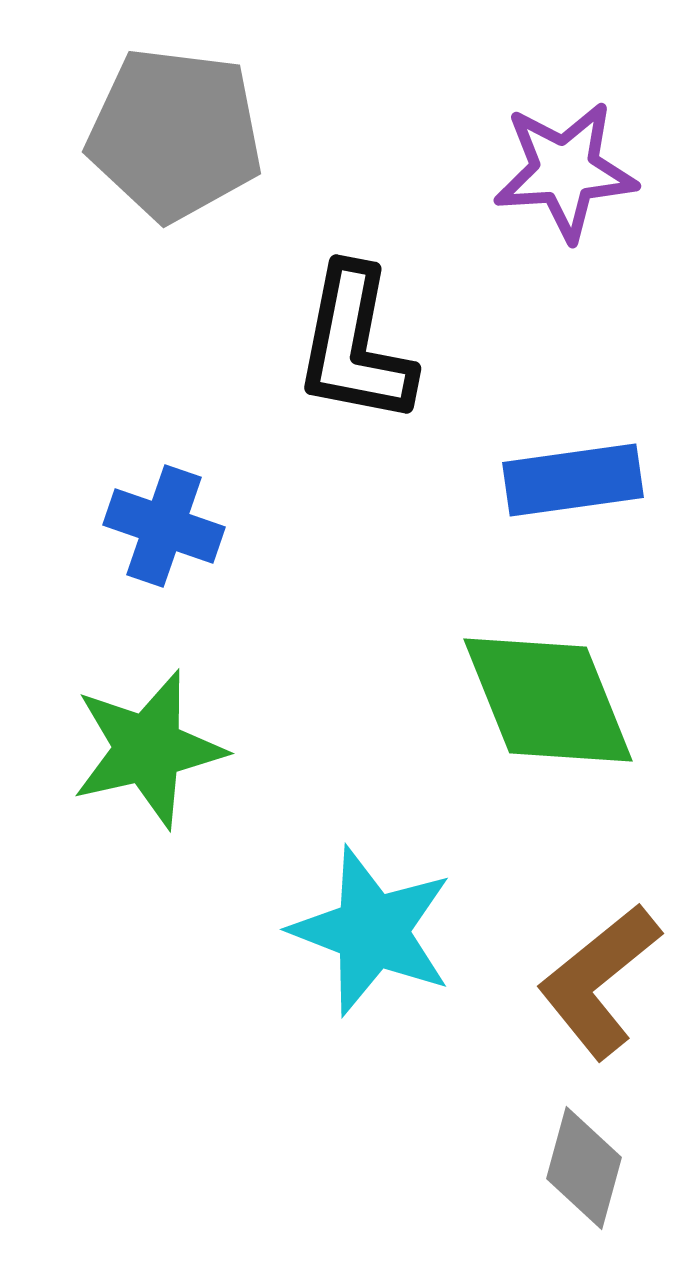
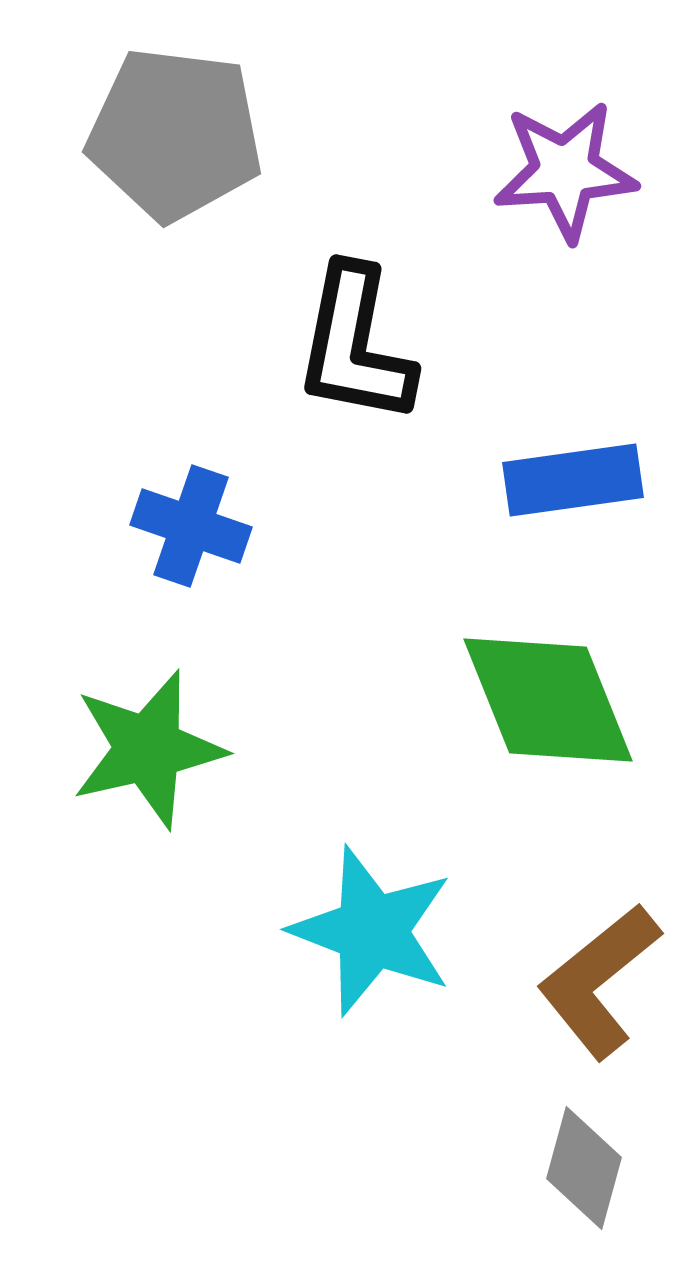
blue cross: moved 27 px right
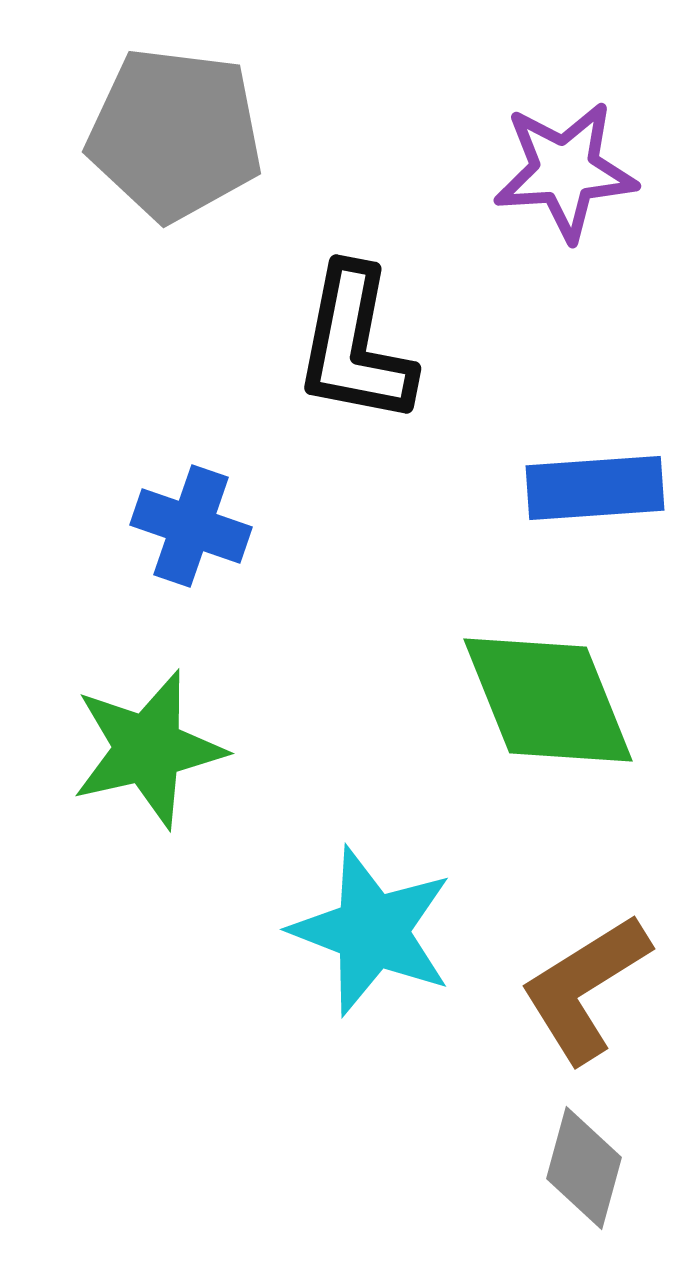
blue rectangle: moved 22 px right, 8 px down; rotated 4 degrees clockwise
brown L-shape: moved 14 px left, 7 px down; rotated 7 degrees clockwise
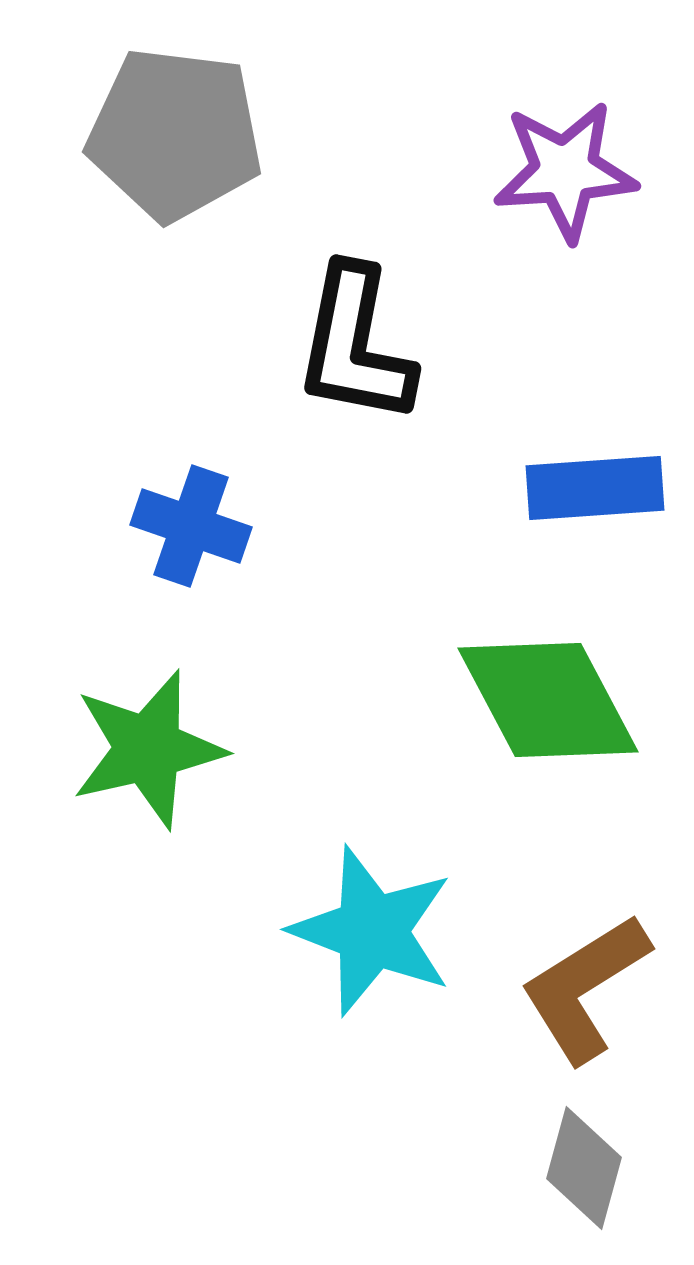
green diamond: rotated 6 degrees counterclockwise
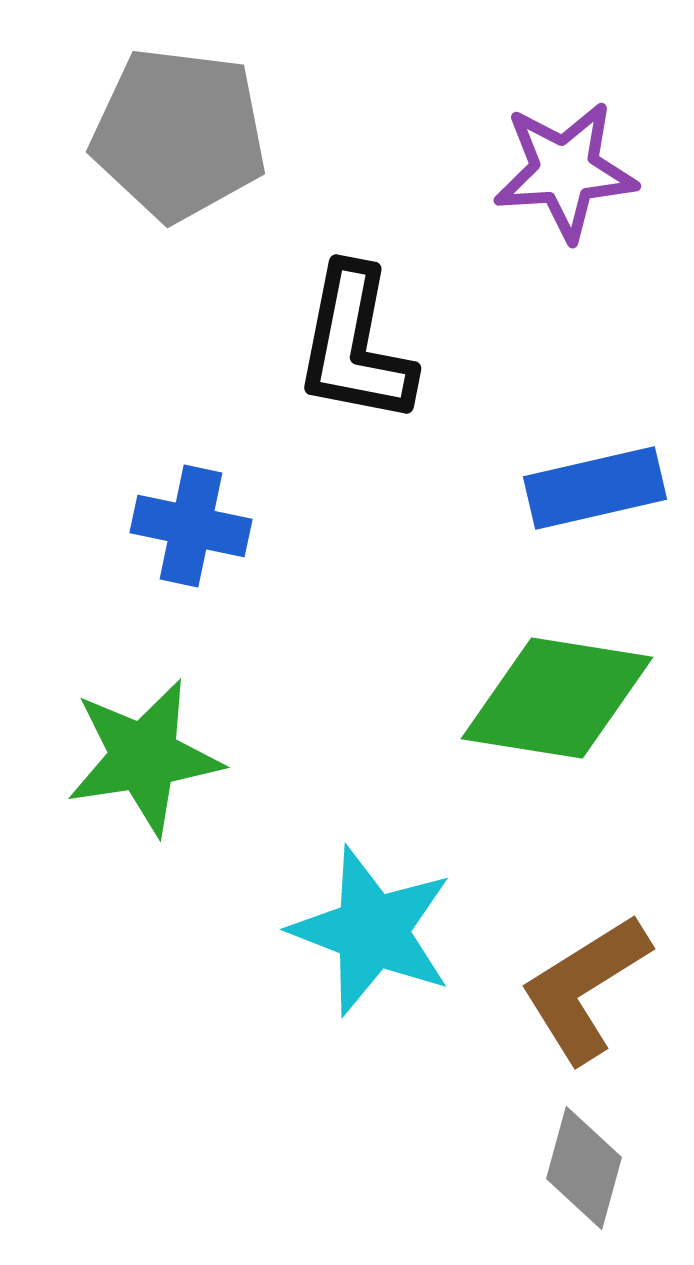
gray pentagon: moved 4 px right
blue rectangle: rotated 9 degrees counterclockwise
blue cross: rotated 7 degrees counterclockwise
green diamond: moved 9 px right, 2 px up; rotated 53 degrees counterclockwise
green star: moved 4 px left, 8 px down; rotated 4 degrees clockwise
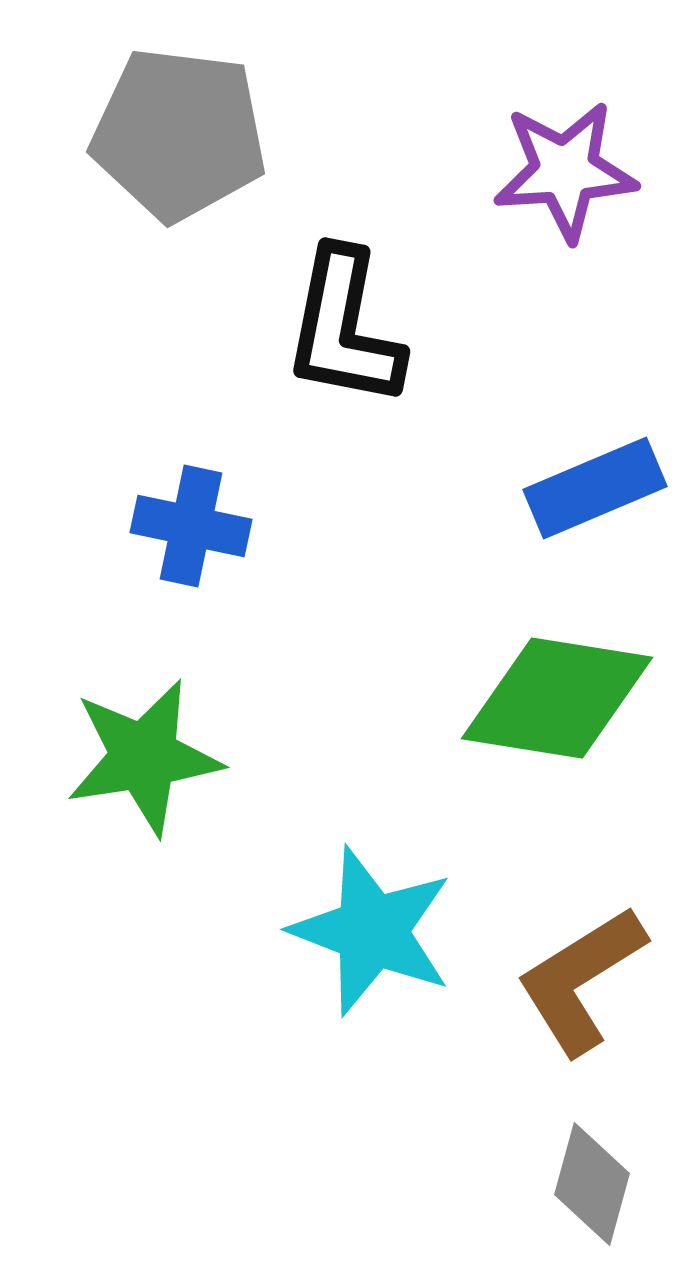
black L-shape: moved 11 px left, 17 px up
blue rectangle: rotated 10 degrees counterclockwise
brown L-shape: moved 4 px left, 8 px up
gray diamond: moved 8 px right, 16 px down
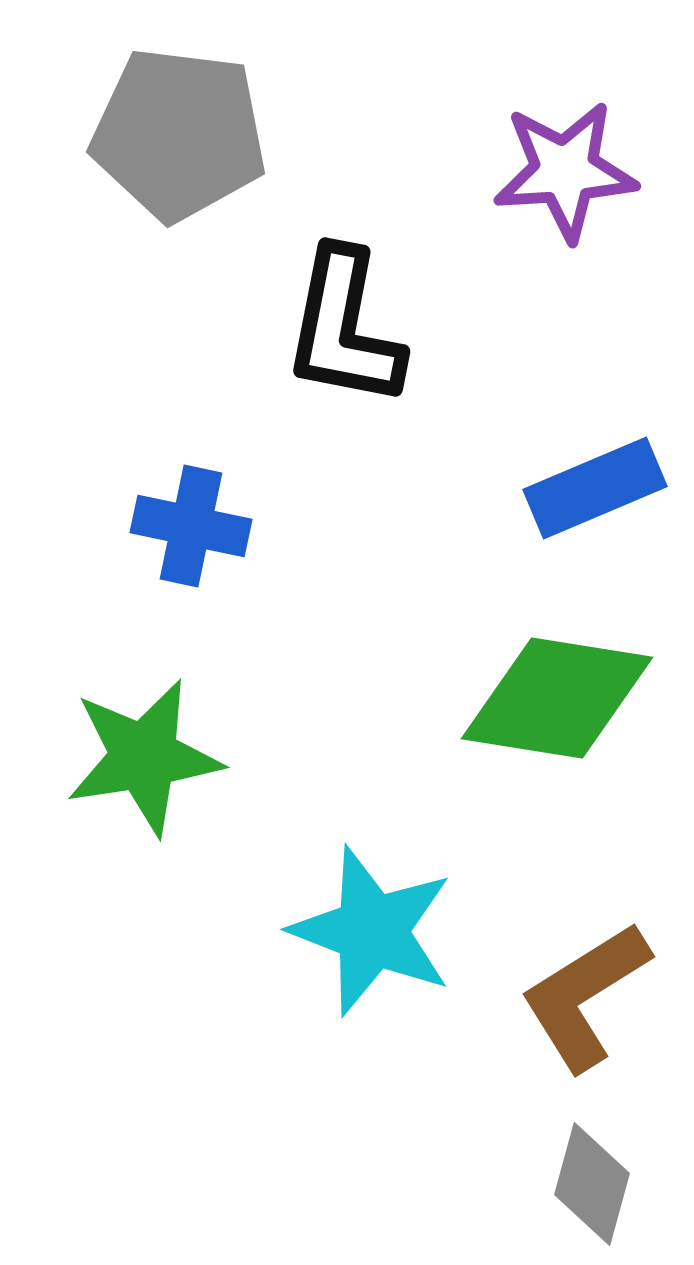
brown L-shape: moved 4 px right, 16 px down
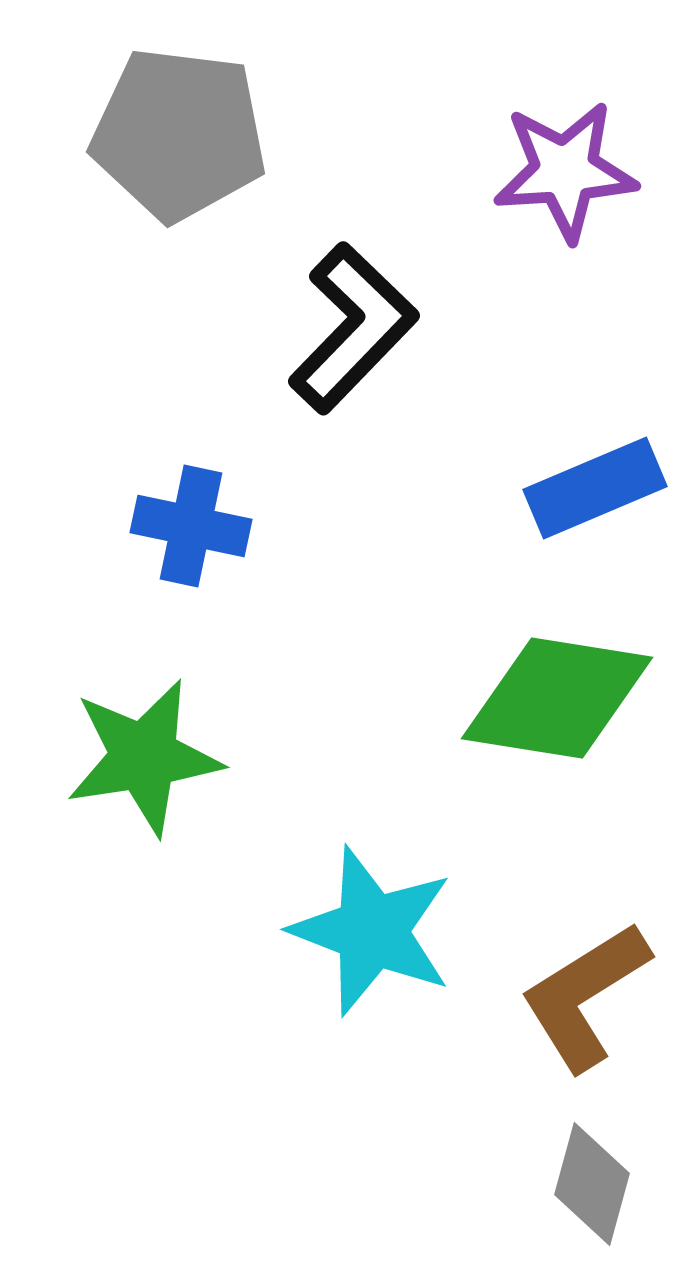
black L-shape: moved 9 px right; rotated 147 degrees counterclockwise
